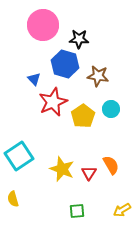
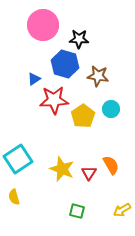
blue triangle: rotated 40 degrees clockwise
red star: moved 1 px right, 2 px up; rotated 20 degrees clockwise
cyan square: moved 1 px left, 3 px down
yellow semicircle: moved 1 px right, 2 px up
green square: rotated 21 degrees clockwise
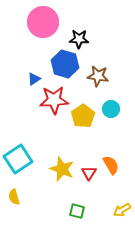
pink circle: moved 3 px up
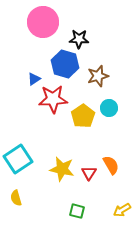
brown star: rotated 25 degrees counterclockwise
red star: moved 1 px left, 1 px up
cyan circle: moved 2 px left, 1 px up
yellow star: rotated 10 degrees counterclockwise
yellow semicircle: moved 2 px right, 1 px down
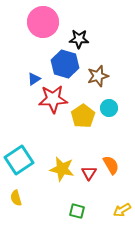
cyan square: moved 1 px right, 1 px down
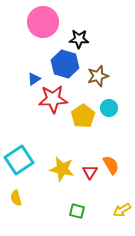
red triangle: moved 1 px right, 1 px up
